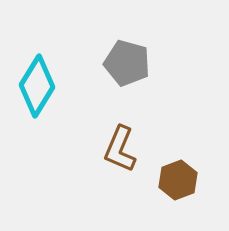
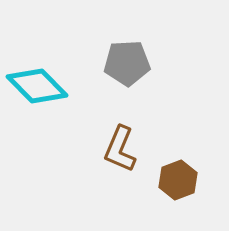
gray pentagon: rotated 18 degrees counterclockwise
cyan diamond: rotated 76 degrees counterclockwise
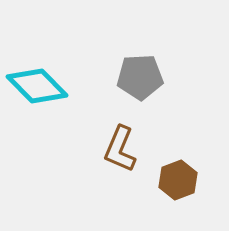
gray pentagon: moved 13 px right, 14 px down
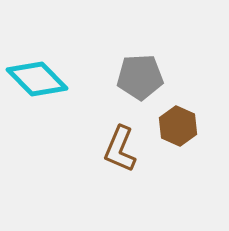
cyan diamond: moved 7 px up
brown hexagon: moved 54 px up; rotated 15 degrees counterclockwise
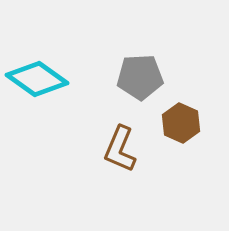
cyan diamond: rotated 10 degrees counterclockwise
brown hexagon: moved 3 px right, 3 px up
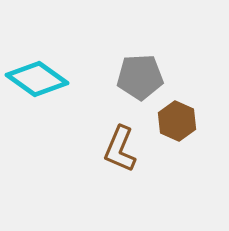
brown hexagon: moved 4 px left, 2 px up
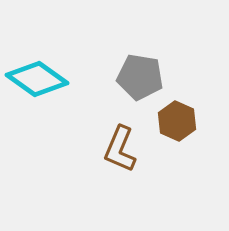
gray pentagon: rotated 12 degrees clockwise
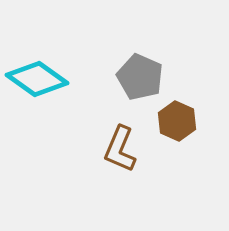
gray pentagon: rotated 15 degrees clockwise
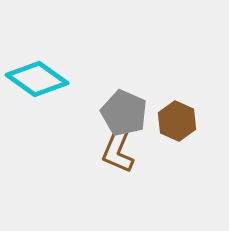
gray pentagon: moved 16 px left, 36 px down
brown L-shape: moved 2 px left, 1 px down
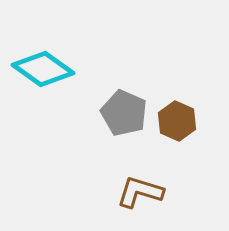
cyan diamond: moved 6 px right, 10 px up
brown L-shape: moved 22 px right, 42 px down; rotated 84 degrees clockwise
